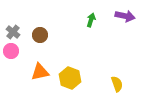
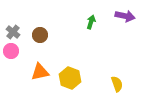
green arrow: moved 2 px down
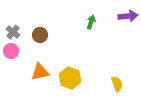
purple arrow: moved 3 px right; rotated 18 degrees counterclockwise
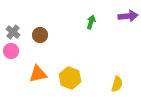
orange triangle: moved 2 px left, 2 px down
yellow semicircle: rotated 35 degrees clockwise
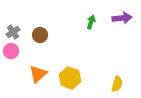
purple arrow: moved 6 px left, 2 px down
gray cross: rotated 16 degrees clockwise
orange triangle: rotated 30 degrees counterclockwise
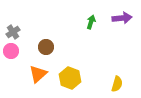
brown circle: moved 6 px right, 12 px down
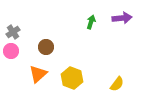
yellow hexagon: moved 2 px right
yellow semicircle: rotated 21 degrees clockwise
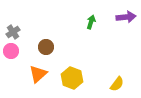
purple arrow: moved 4 px right, 1 px up
